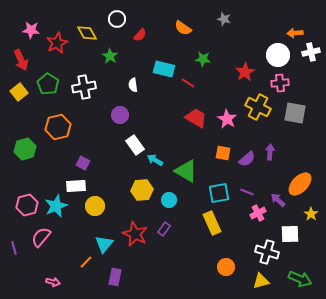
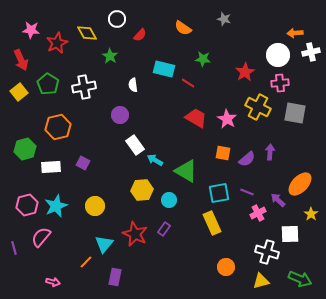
white rectangle at (76, 186): moved 25 px left, 19 px up
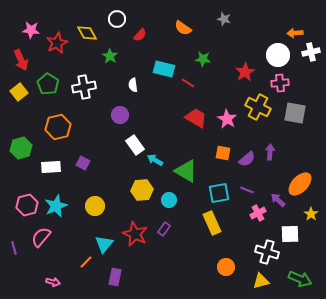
green hexagon at (25, 149): moved 4 px left, 1 px up
purple line at (247, 192): moved 2 px up
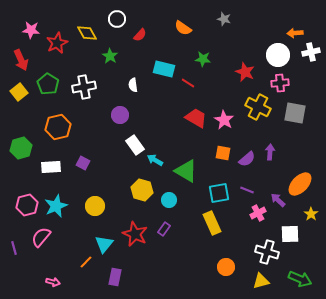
red star at (245, 72): rotated 18 degrees counterclockwise
pink star at (227, 119): moved 3 px left, 1 px down
yellow hexagon at (142, 190): rotated 20 degrees clockwise
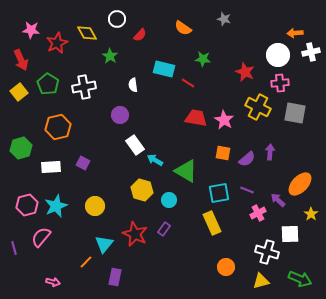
red trapezoid at (196, 118): rotated 20 degrees counterclockwise
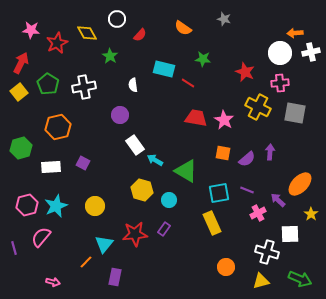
white circle at (278, 55): moved 2 px right, 2 px up
red arrow at (21, 60): moved 3 px down; rotated 130 degrees counterclockwise
red star at (135, 234): rotated 30 degrees counterclockwise
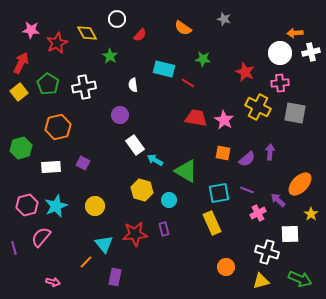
purple rectangle at (164, 229): rotated 48 degrees counterclockwise
cyan triangle at (104, 244): rotated 18 degrees counterclockwise
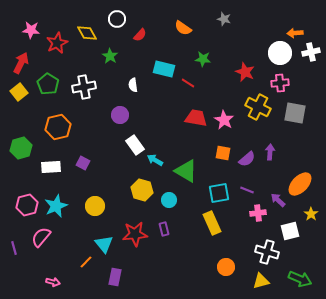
pink cross at (258, 213): rotated 21 degrees clockwise
white square at (290, 234): moved 3 px up; rotated 12 degrees counterclockwise
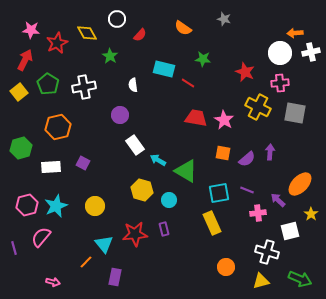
red arrow at (21, 63): moved 4 px right, 3 px up
cyan arrow at (155, 160): moved 3 px right
